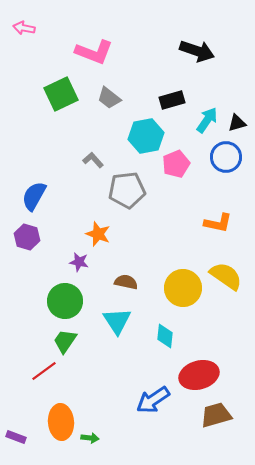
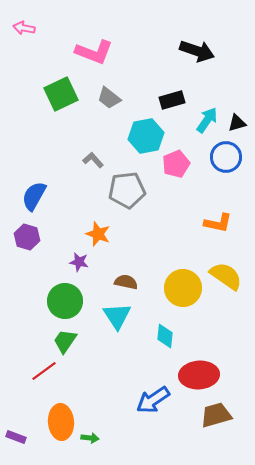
cyan triangle: moved 5 px up
red ellipse: rotated 12 degrees clockwise
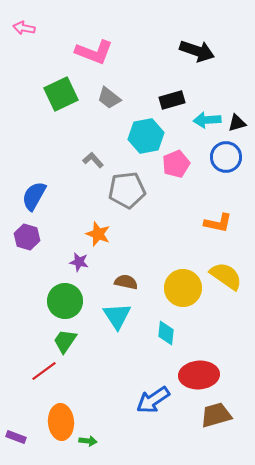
cyan arrow: rotated 128 degrees counterclockwise
cyan diamond: moved 1 px right, 3 px up
green arrow: moved 2 px left, 3 px down
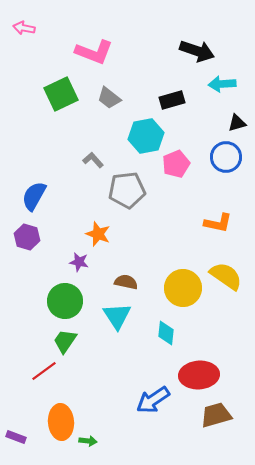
cyan arrow: moved 15 px right, 36 px up
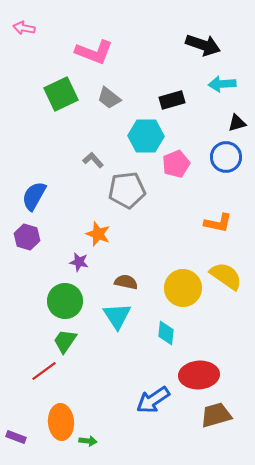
black arrow: moved 6 px right, 6 px up
cyan hexagon: rotated 12 degrees clockwise
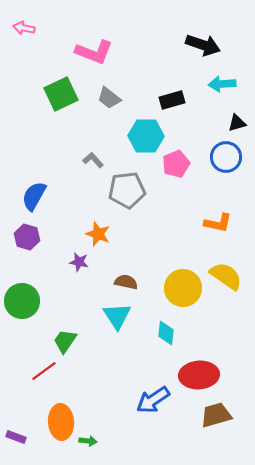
green circle: moved 43 px left
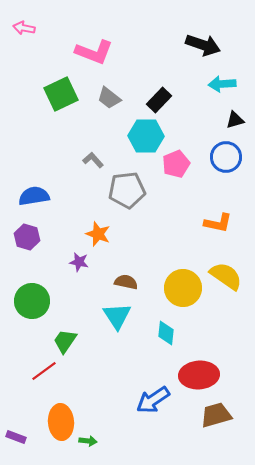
black rectangle: moved 13 px left; rotated 30 degrees counterclockwise
black triangle: moved 2 px left, 3 px up
blue semicircle: rotated 52 degrees clockwise
green circle: moved 10 px right
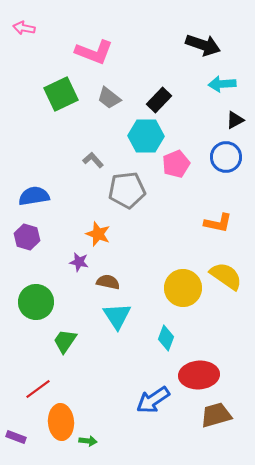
black triangle: rotated 12 degrees counterclockwise
brown semicircle: moved 18 px left
green circle: moved 4 px right, 1 px down
cyan diamond: moved 5 px down; rotated 15 degrees clockwise
red line: moved 6 px left, 18 px down
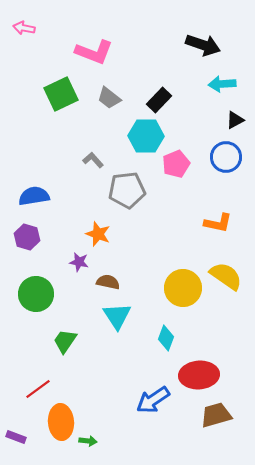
green circle: moved 8 px up
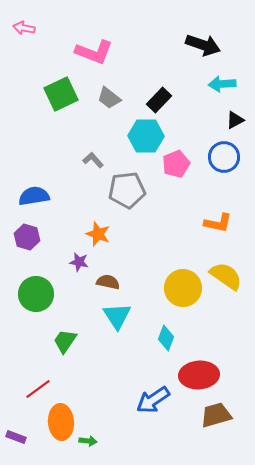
blue circle: moved 2 px left
